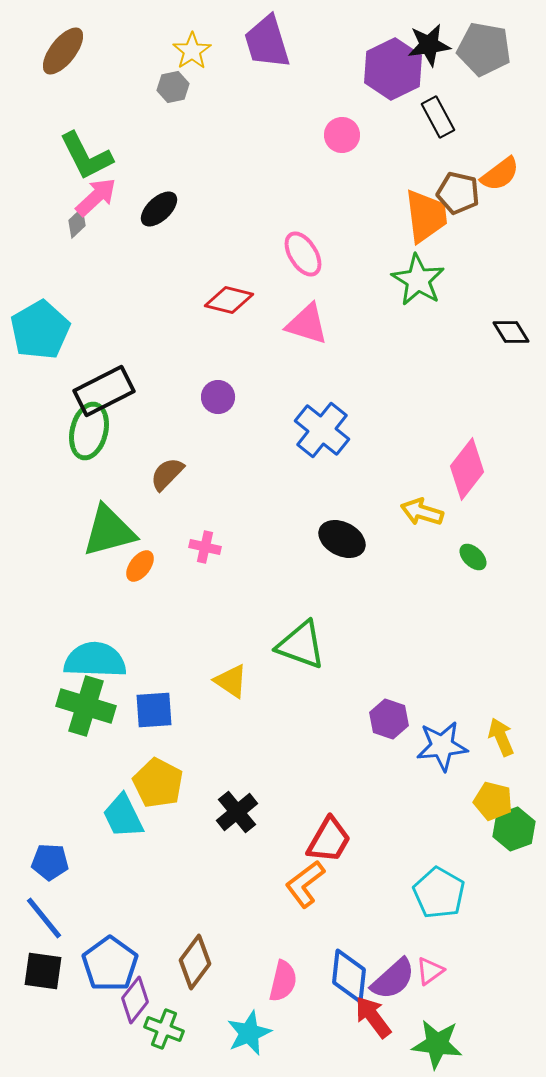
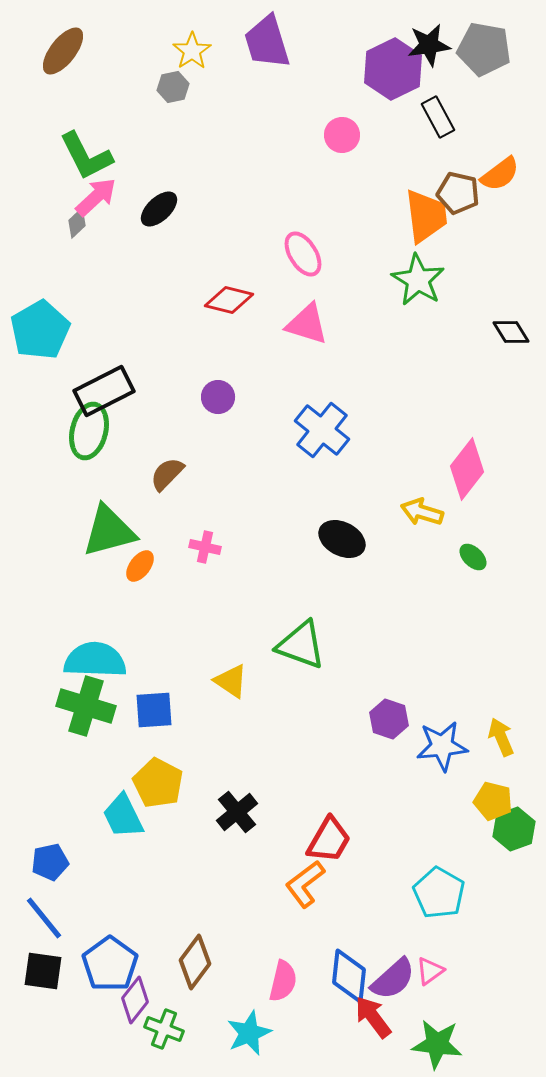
blue pentagon at (50, 862): rotated 15 degrees counterclockwise
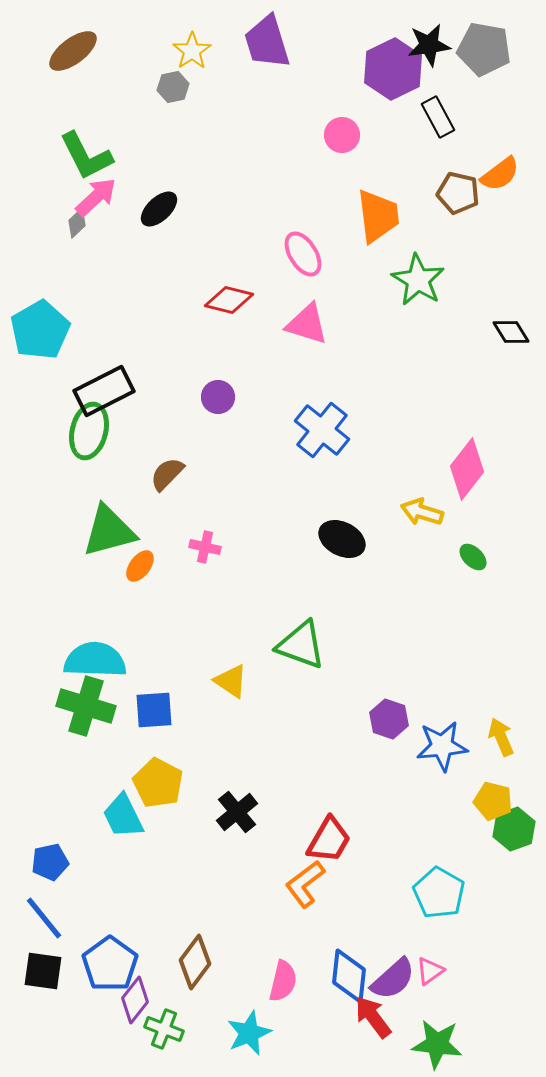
brown ellipse at (63, 51): moved 10 px right; rotated 15 degrees clockwise
orange trapezoid at (426, 216): moved 48 px left
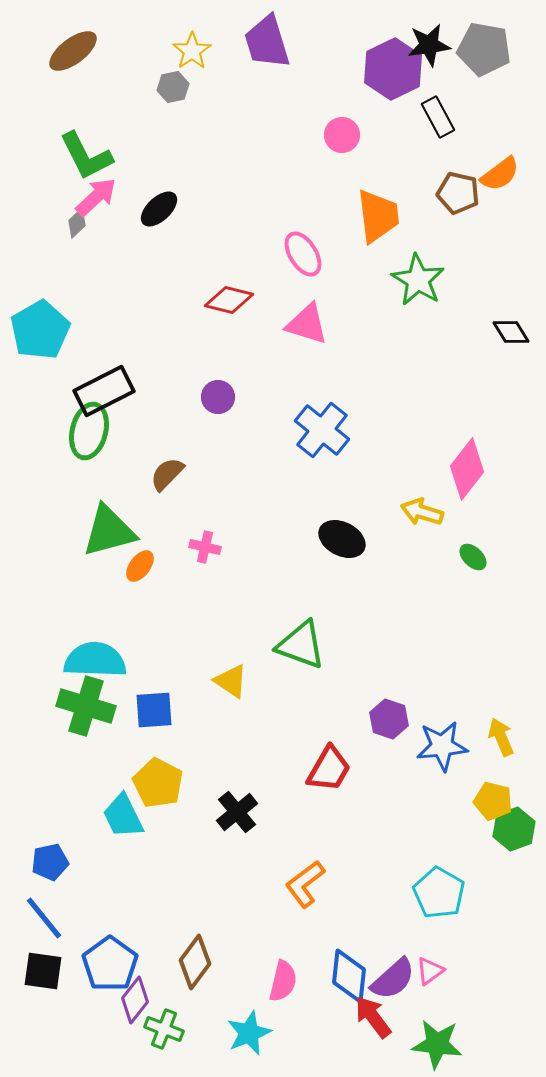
red trapezoid at (329, 840): moved 71 px up
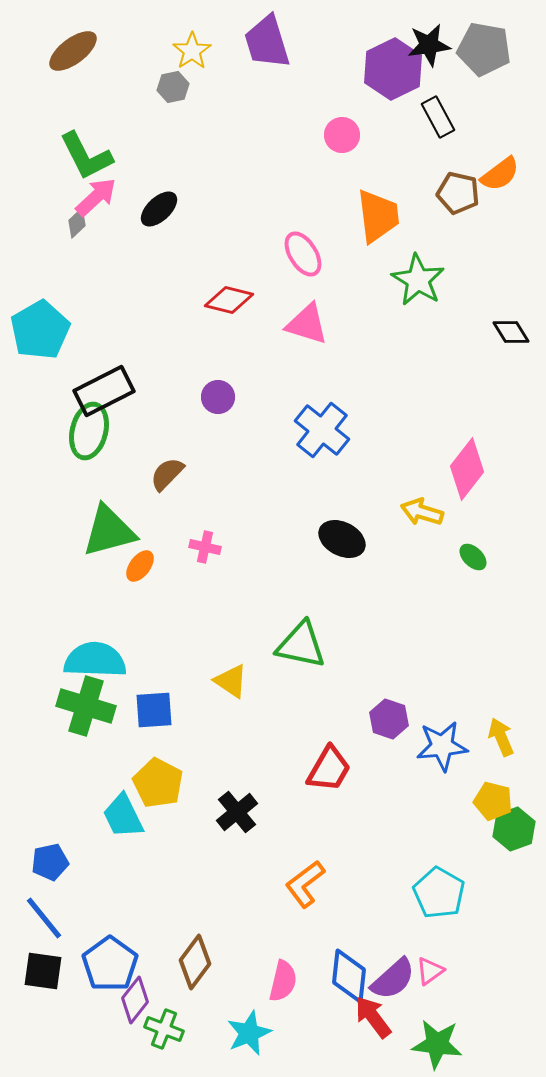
green triangle at (301, 645): rotated 8 degrees counterclockwise
